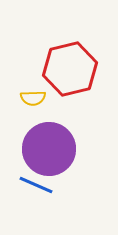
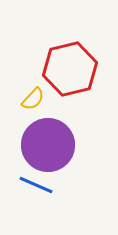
yellow semicircle: moved 1 px down; rotated 45 degrees counterclockwise
purple circle: moved 1 px left, 4 px up
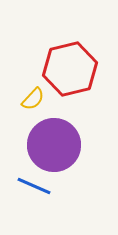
purple circle: moved 6 px right
blue line: moved 2 px left, 1 px down
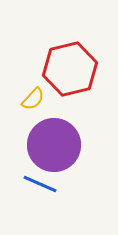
blue line: moved 6 px right, 2 px up
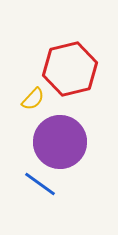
purple circle: moved 6 px right, 3 px up
blue line: rotated 12 degrees clockwise
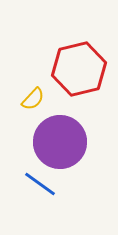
red hexagon: moved 9 px right
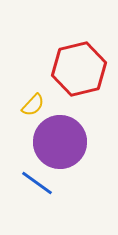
yellow semicircle: moved 6 px down
blue line: moved 3 px left, 1 px up
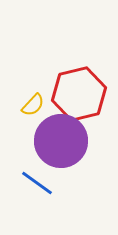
red hexagon: moved 25 px down
purple circle: moved 1 px right, 1 px up
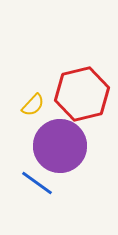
red hexagon: moved 3 px right
purple circle: moved 1 px left, 5 px down
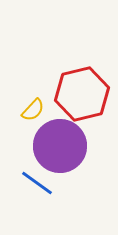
yellow semicircle: moved 5 px down
